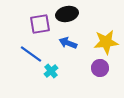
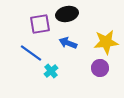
blue line: moved 1 px up
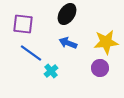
black ellipse: rotated 45 degrees counterclockwise
purple square: moved 17 px left; rotated 15 degrees clockwise
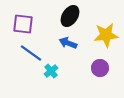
black ellipse: moved 3 px right, 2 px down
yellow star: moved 7 px up
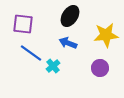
cyan cross: moved 2 px right, 5 px up
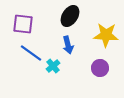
yellow star: rotated 10 degrees clockwise
blue arrow: moved 2 px down; rotated 126 degrees counterclockwise
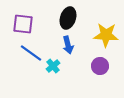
black ellipse: moved 2 px left, 2 px down; rotated 15 degrees counterclockwise
purple circle: moved 2 px up
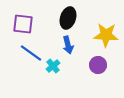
purple circle: moved 2 px left, 1 px up
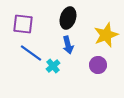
yellow star: rotated 25 degrees counterclockwise
